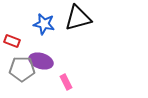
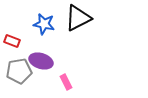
black triangle: rotated 12 degrees counterclockwise
gray pentagon: moved 3 px left, 2 px down; rotated 10 degrees counterclockwise
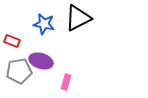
pink rectangle: rotated 42 degrees clockwise
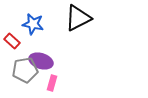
blue star: moved 11 px left
red rectangle: rotated 21 degrees clockwise
gray pentagon: moved 6 px right, 1 px up
pink rectangle: moved 14 px left, 1 px down
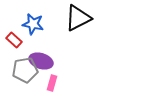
red rectangle: moved 2 px right, 1 px up
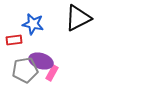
red rectangle: rotated 49 degrees counterclockwise
pink rectangle: moved 10 px up; rotated 14 degrees clockwise
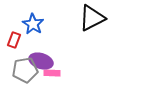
black triangle: moved 14 px right
blue star: rotated 20 degrees clockwise
red rectangle: rotated 63 degrees counterclockwise
pink rectangle: rotated 63 degrees clockwise
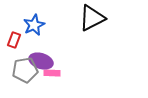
blue star: moved 1 px right, 1 px down; rotated 15 degrees clockwise
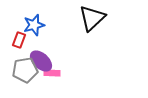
black triangle: rotated 16 degrees counterclockwise
blue star: rotated 10 degrees clockwise
red rectangle: moved 5 px right
purple ellipse: rotated 25 degrees clockwise
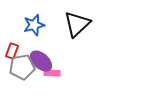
black triangle: moved 15 px left, 6 px down
red rectangle: moved 7 px left, 11 px down
gray pentagon: moved 3 px left, 3 px up
